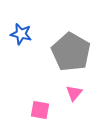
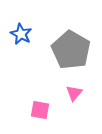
blue star: rotated 15 degrees clockwise
gray pentagon: moved 2 px up
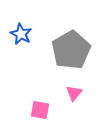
gray pentagon: rotated 12 degrees clockwise
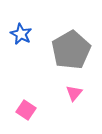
pink square: moved 14 px left; rotated 24 degrees clockwise
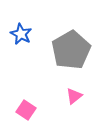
pink triangle: moved 3 px down; rotated 12 degrees clockwise
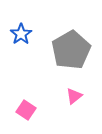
blue star: rotated 10 degrees clockwise
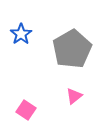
gray pentagon: moved 1 px right, 1 px up
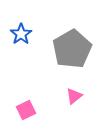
pink square: rotated 30 degrees clockwise
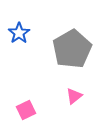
blue star: moved 2 px left, 1 px up
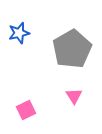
blue star: rotated 20 degrees clockwise
pink triangle: rotated 24 degrees counterclockwise
